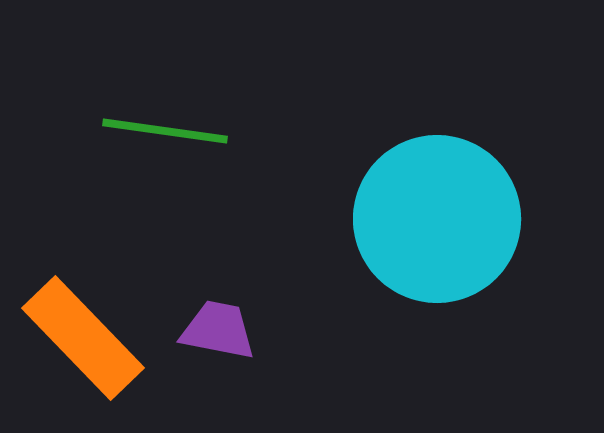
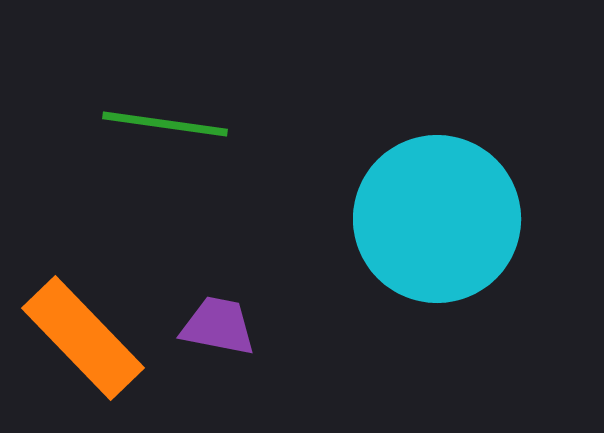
green line: moved 7 px up
purple trapezoid: moved 4 px up
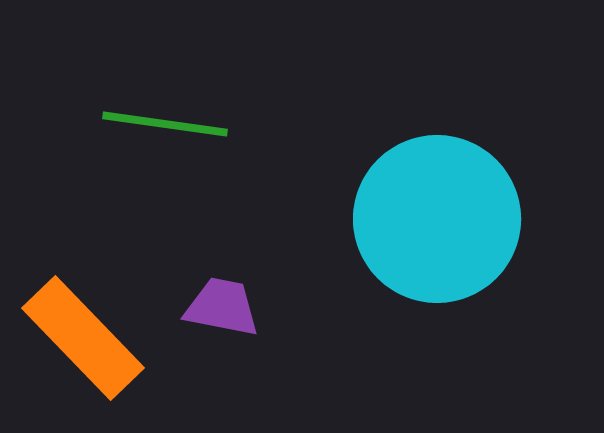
purple trapezoid: moved 4 px right, 19 px up
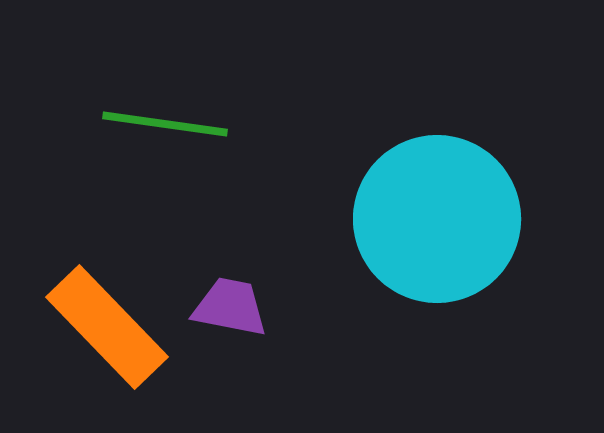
purple trapezoid: moved 8 px right
orange rectangle: moved 24 px right, 11 px up
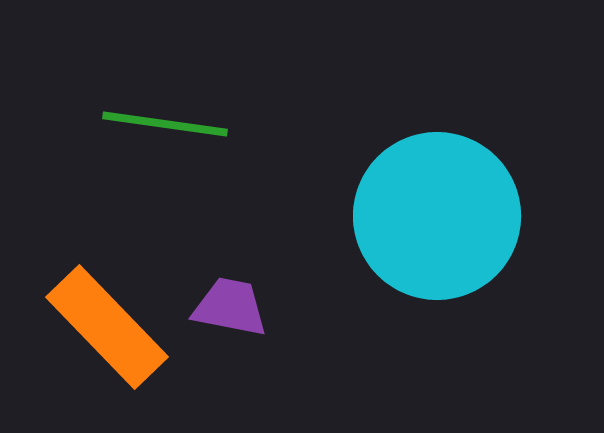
cyan circle: moved 3 px up
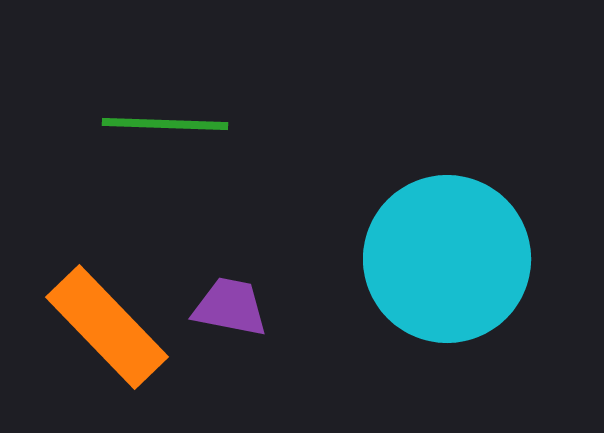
green line: rotated 6 degrees counterclockwise
cyan circle: moved 10 px right, 43 px down
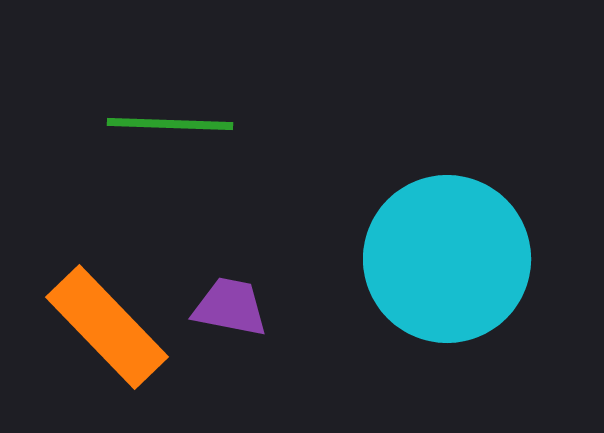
green line: moved 5 px right
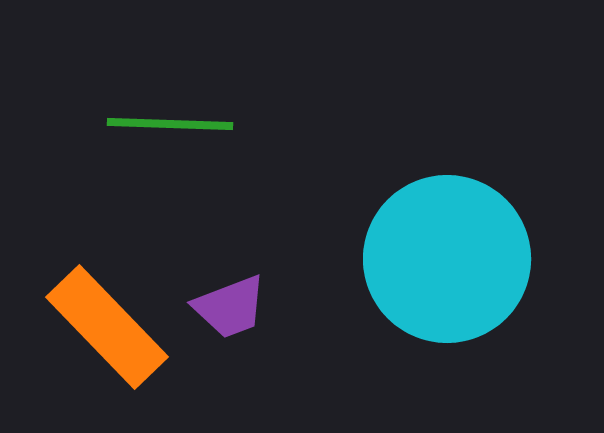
purple trapezoid: rotated 148 degrees clockwise
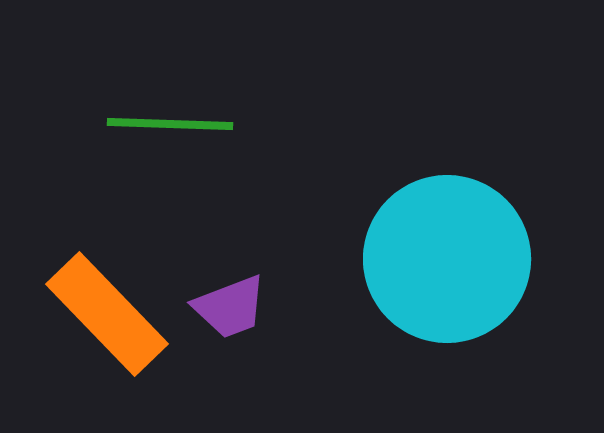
orange rectangle: moved 13 px up
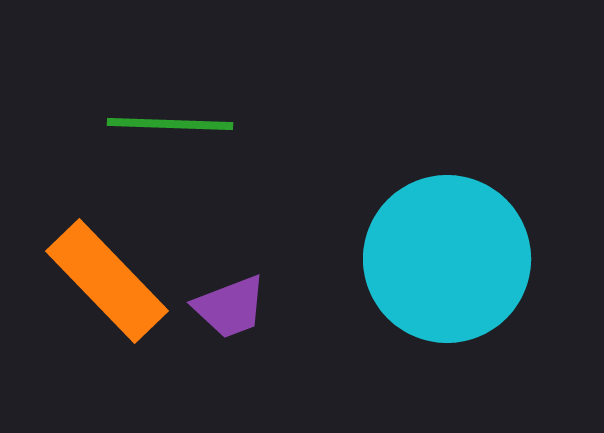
orange rectangle: moved 33 px up
